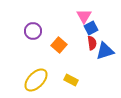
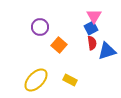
pink triangle: moved 10 px right
purple circle: moved 7 px right, 4 px up
blue triangle: moved 2 px right
yellow rectangle: moved 1 px left
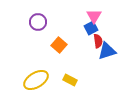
purple circle: moved 2 px left, 5 px up
red semicircle: moved 6 px right, 2 px up
yellow ellipse: rotated 15 degrees clockwise
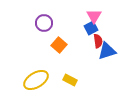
purple circle: moved 6 px right, 1 px down
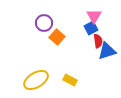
orange square: moved 2 px left, 8 px up
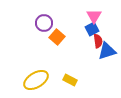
blue square: moved 1 px right, 1 px down
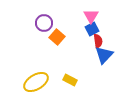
pink triangle: moved 3 px left
blue triangle: moved 3 px left, 4 px down; rotated 30 degrees counterclockwise
yellow ellipse: moved 2 px down
